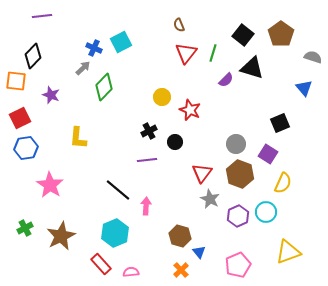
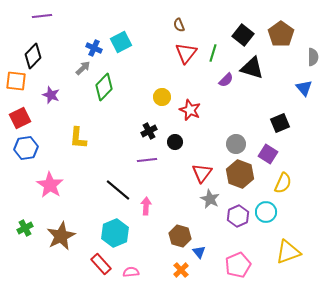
gray semicircle at (313, 57): rotated 72 degrees clockwise
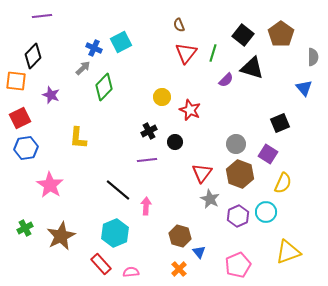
orange cross at (181, 270): moved 2 px left, 1 px up
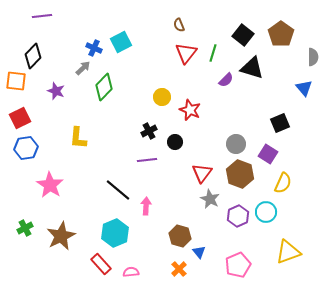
purple star at (51, 95): moved 5 px right, 4 px up
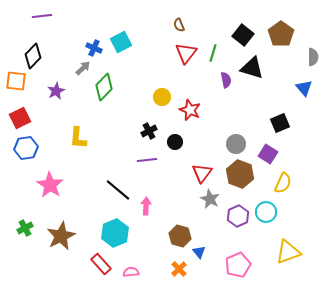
purple semicircle at (226, 80): rotated 56 degrees counterclockwise
purple star at (56, 91): rotated 24 degrees clockwise
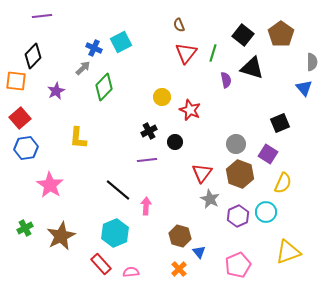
gray semicircle at (313, 57): moved 1 px left, 5 px down
red square at (20, 118): rotated 15 degrees counterclockwise
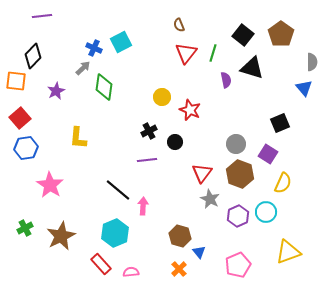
green diamond at (104, 87): rotated 36 degrees counterclockwise
pink arrow at (146, 206): moved 3 px left
